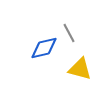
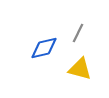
gray line: moved 9 px right; rotated 54 degrees clockwise
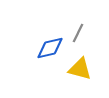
blue diamond: moved 6 px right
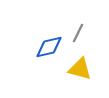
blue diamond: moved 1 px left, 1 px up
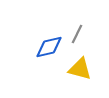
gray line: moved 1 px left, 1 px down
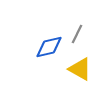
yellow triangle: rotated 15 degrees clockwise
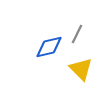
yellow triangle: moved 1 px right; rotated 15 degrees clockwise
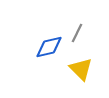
gray line: moved 1 px up
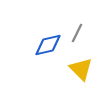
blue diamond: moved 1 px left, 2 px up
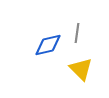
gray line: rotated 18 degrees counterclockwise
